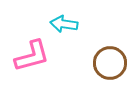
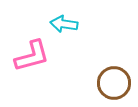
brown circle: moved 4 px right, 20 px down
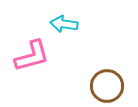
brown circle: moved 7 px left, 3 px down
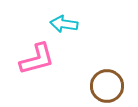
pink L-shape: moved 5 px right, 3 px down
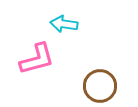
brown circle: moved 7 px left
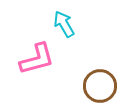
cyan arrow: rotated 52 degrees clockwise
